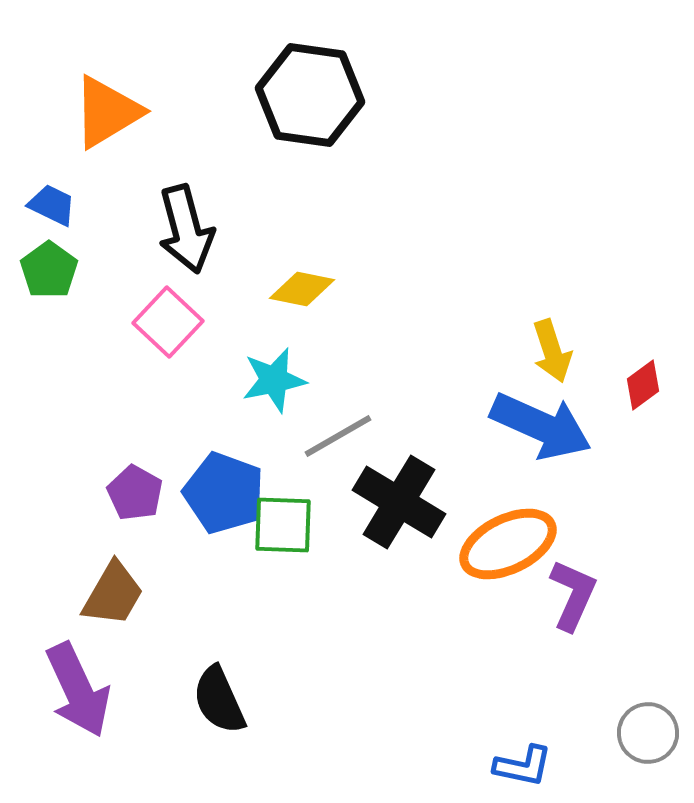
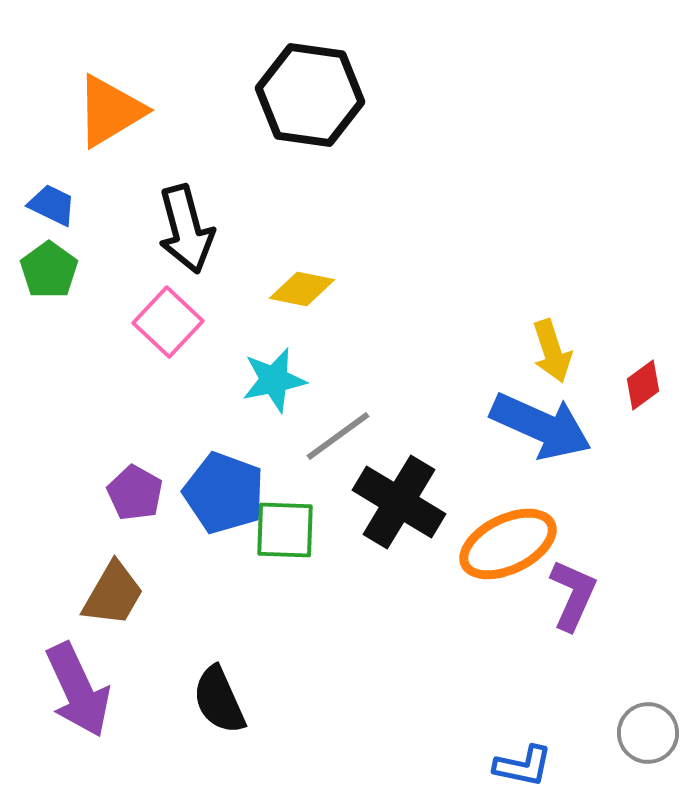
orange triangle: moved 3 px right, 1 px up
gray line: rotated 6 degrees counterclockwise
green square: moved 2 px right, 5 px down
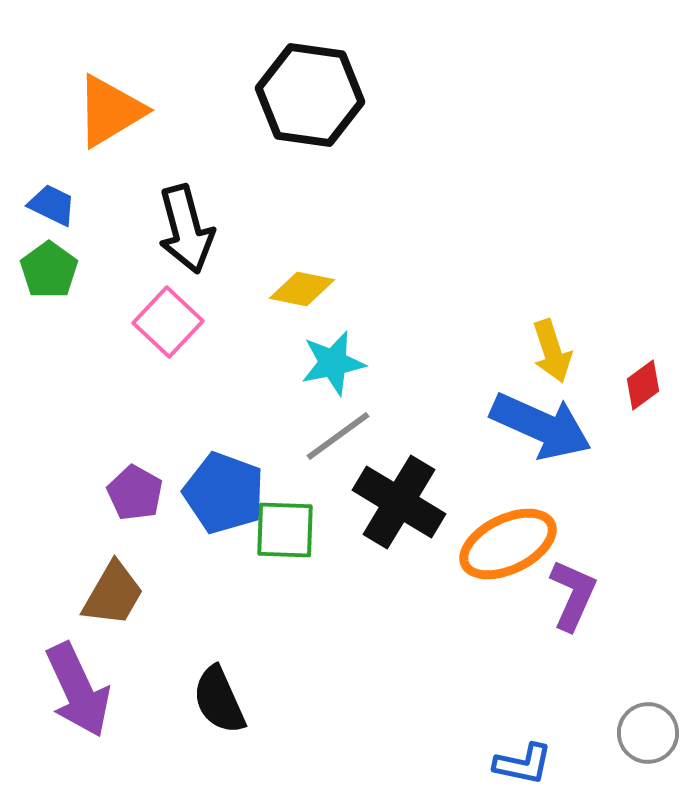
cyan star: moved 59 px right, 17 px up
blue L-shape: moved 2 px up
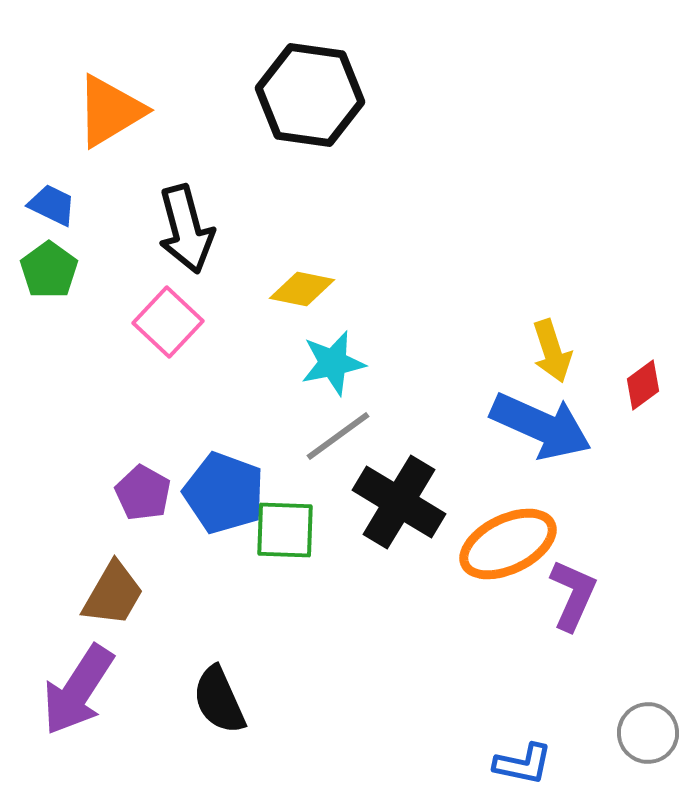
purple pentagon: moved 8 px right
purple arrow: rotated 58 degrees clockwise
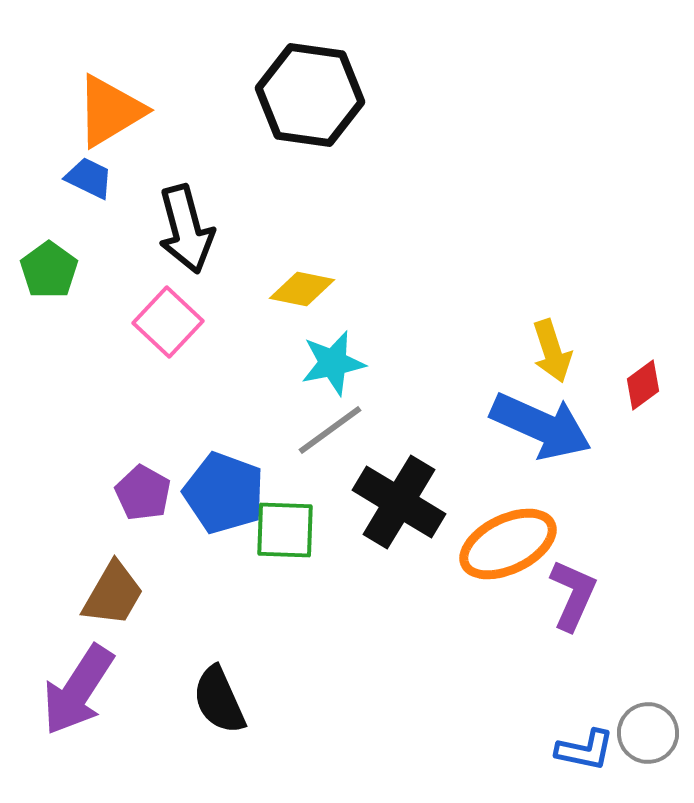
blue trapezoid: moved 37 px right, 27 px up
gray line: moved 8 px left, 6 px up
blue L-shape: moved 62 px right, 14 px up
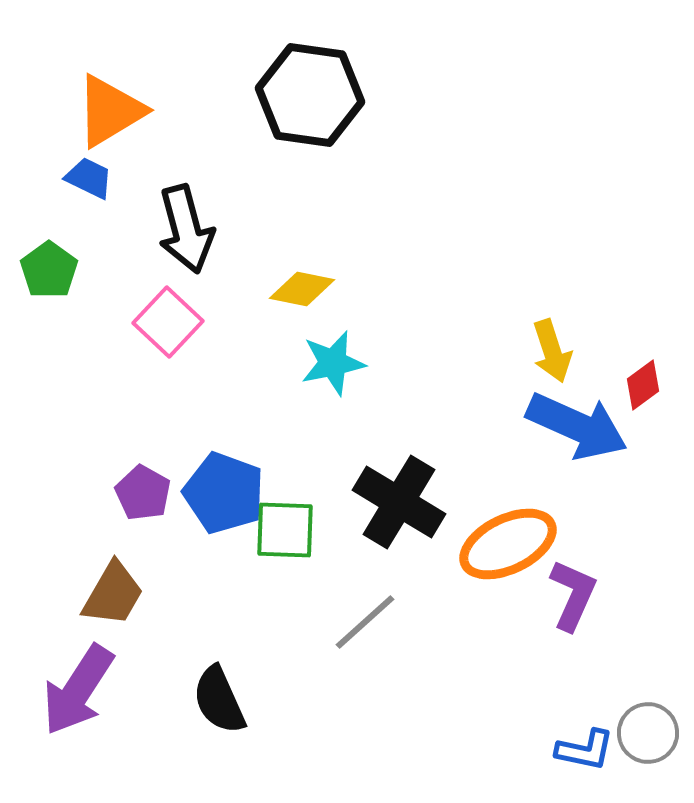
blue arrow: moved 36 px right
gray line: moved 35 px right, 192 px down; rotated 6 degrees counterclockwise
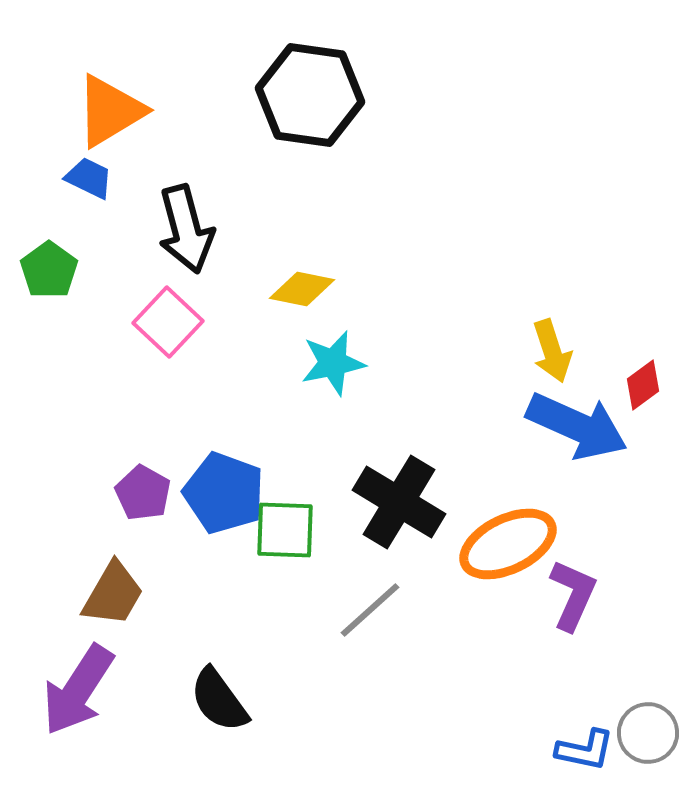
gray line: moved 5 px right, 12 px up
black semicircle: rotated 12 degrees counterclockwise
